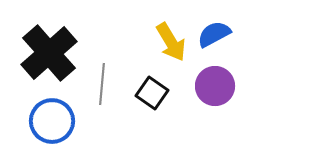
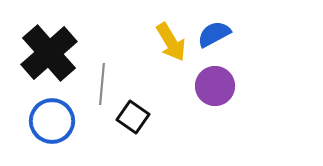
black square: moved 19 px left, 24 px down
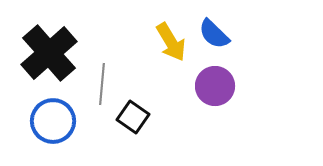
blue semicircle: rotated 108 degrees counterclockwise
blue circle: moved 1 px right
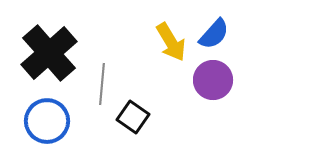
blue semicircle: rotated 92 degrees counterclockwise
purple circle: moved 2 px left, 6 px up
blue circle: moved 6 px left
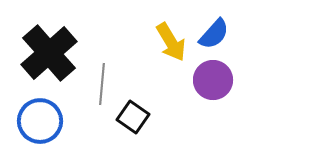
blue circle: moved 7 px left
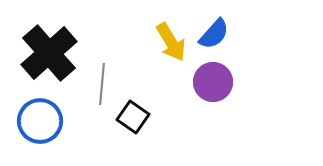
purple circle: moved 2 px down
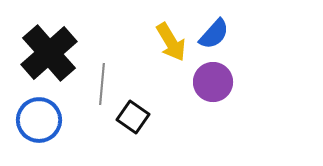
blue circle: moved 1 px left, 1 px up
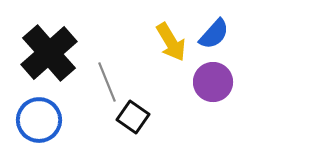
gray line: moved 5 px right, 2 px up; rotated 27 degrees counterclockwise
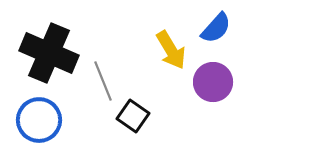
blue semicircle: moved 2 px right, 6 px up
yellow arrow: moved 8 px down
black cross: rotated 26 degrees counterclockwise
gray line: moved 4 px left, 1 px up
black square: moved 1 px up
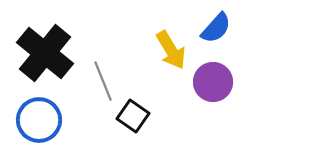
black cross: moved 4 px left; rotated 16 degrees clockwise
